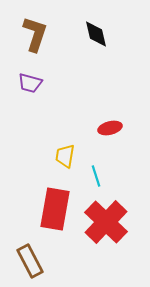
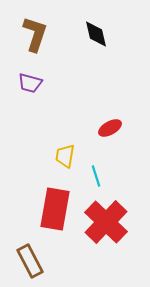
red ellipse: rotated 15 degrees counterclockwise
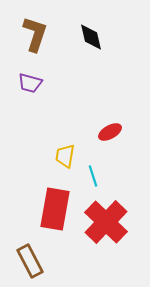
black diamond: moved 5 px left, 3 px down
red ellipse: moved 4 px down
cyan line: moved 3 px left
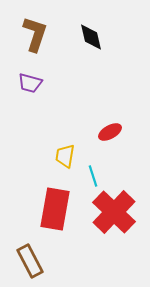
red cross: moved 8 px right, 10 px up
